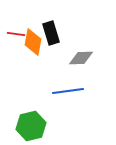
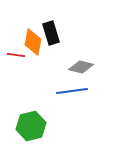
red line: moved 21 px down
gray diamond: moved 9 px down; rotated 15 degrees clockwise
blue line: moved 4 px right
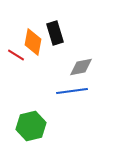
black rectangle: moved 4 px right
red line: rotated 24 degrees clockwise
gray diamond: rotated 25 degrees counterclockwise
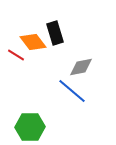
orange diamond: rotated 48 degrees counterclockwise
blue line: rotated 48 degrees clockwise
green hexagon: moved 1 px left, 1 px down; rotated 12 degrees clockwise
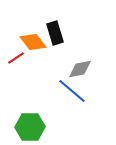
red line: moved 3 px down; rotated 66 degrees counterclockwise
gray diamond: moved 1 px left, 2 px down
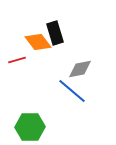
orange diamond: moved 5 px right
red line: moved 1 px right, 2 px down; rotated 18 degrees clockwise
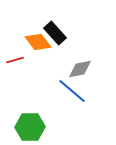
black rectangle: rotated 25 degrees counterclockwise
red line: moved 2 px left
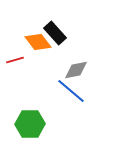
gray diamond: moved 4 px left, 1 px down
blue line: moved 1 px left
green hexagon: moved 3 px up
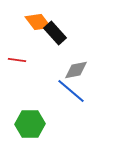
orange diamond: moved 20 px up
red line: moved 2 px right; rotated 24 degrees clockwise
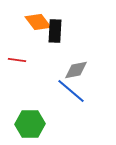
black rectangle: moved 2 px up; rotated 45 degrees clockwise
